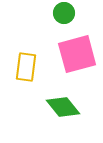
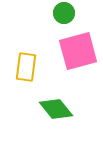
pink square: moved 1 px right, 3 px up
green diamond: moved 7 px left, 2 px down
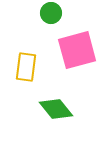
green circle: moved 13 px left
pink square: moved 1 px left, 1 px up
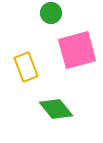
yellow rectangle: rotated 28 degrees counterclockwise
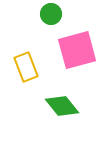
green circle: moved 1 px down
green diamond: moved 6 px right, 3 px up
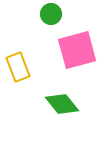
yellow rectangle: moved 8 px left
green diamond: moved 2 px up
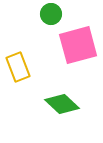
pink square: moved 1 px right, 5 px up
green diamond: rotated 8 degrees counterclockwise
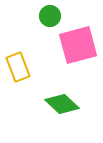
green circle: moved 1 px left, 2 px down
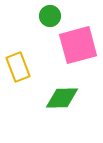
green diamond: moved 6 px up; rotated 44 degrees counterclockwise
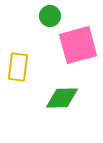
yellow rectangle: rotated 28 degrees clockwise
